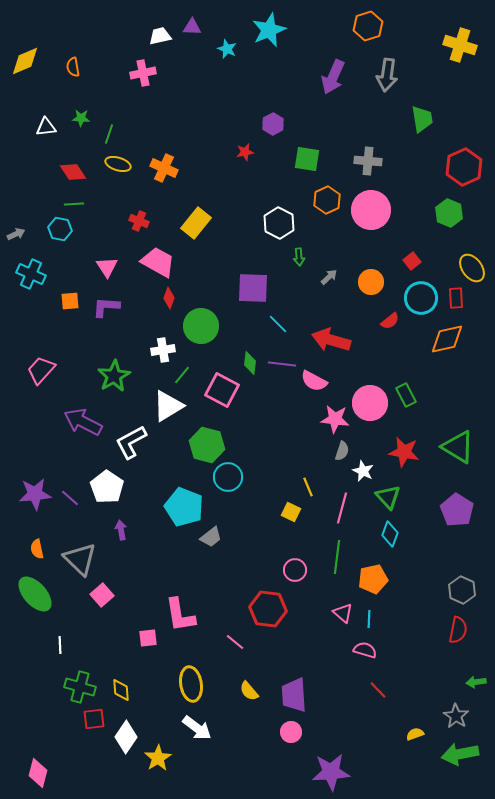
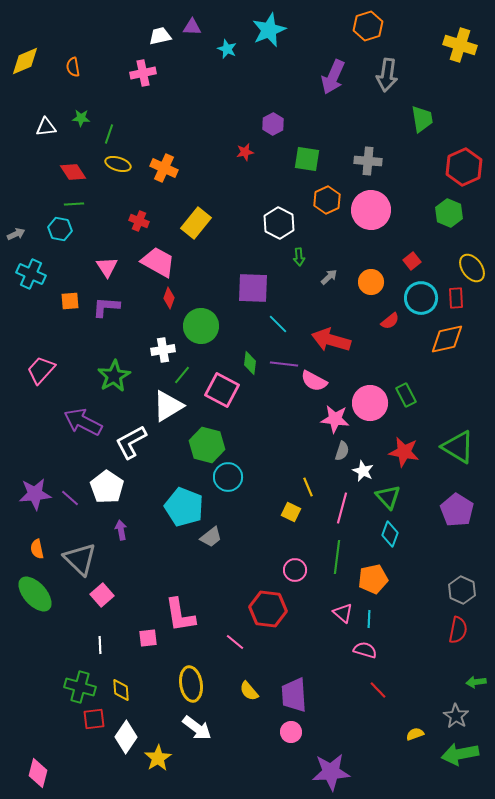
purple line at (282, 364): moved 2 px right
white line at (60, 645): moved 40 px right
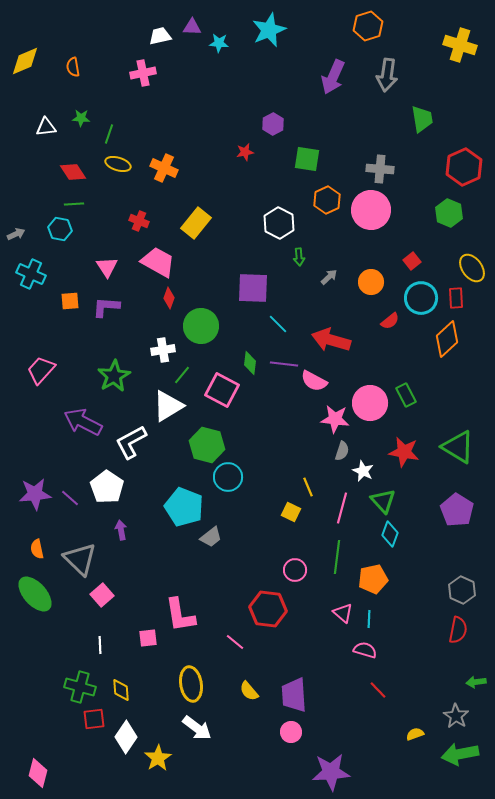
cyan star at (227, 49): moved 8 px left, 6 px up; rotated 18 degrees counterclockwise
gray cross at (368, 161): moved 12 px right, 8 px down
orange diamond at (447, 339): rotated 30 degrees counterclockwise
green triangle at (388, 497): moved 5 px left, 4 px down
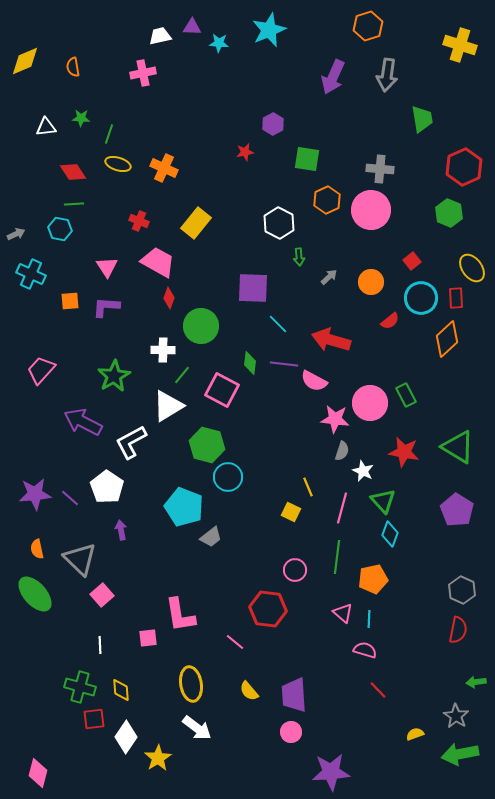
white cross at (163, 350): rotated 10 degrees clockwise
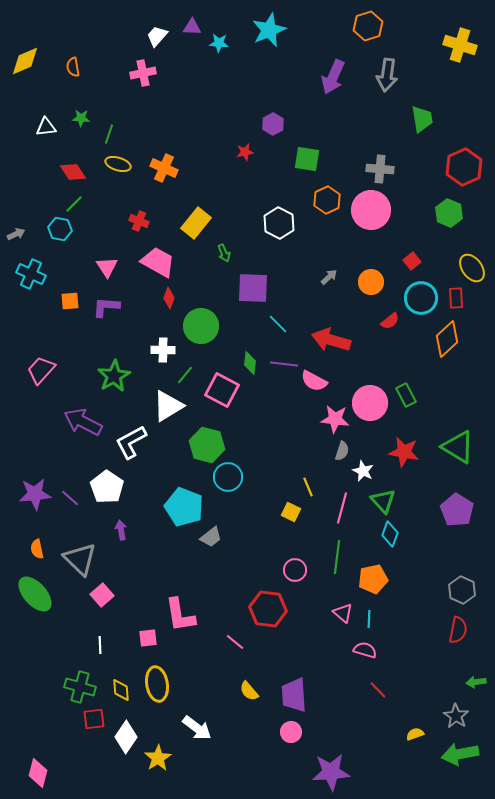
white trapezoid at (160, 36): moved 3 px left; rotated 35 degrees counterclockwise
green line at (74, 204): rotated 42 degrees counterclockwise
green arrow at (299, 257): moved 75 px left, 4 px up; rotated 18 degrees counterclockwise
green line at (182, 375): moved 3 px right
yellow ellipse at (191, 684): moved 34 px left
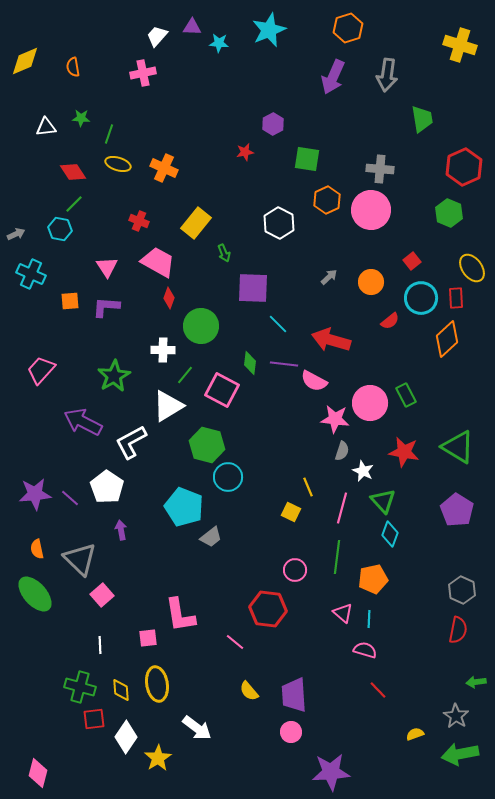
orange hexagon at (368, 26): moved 20 px left, 2 px down
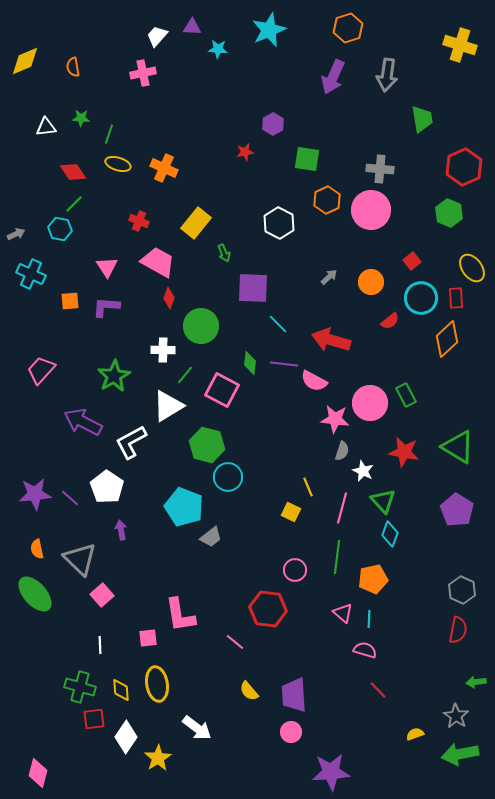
cyan star at (219, 43): moved 1 px left, 6 px down
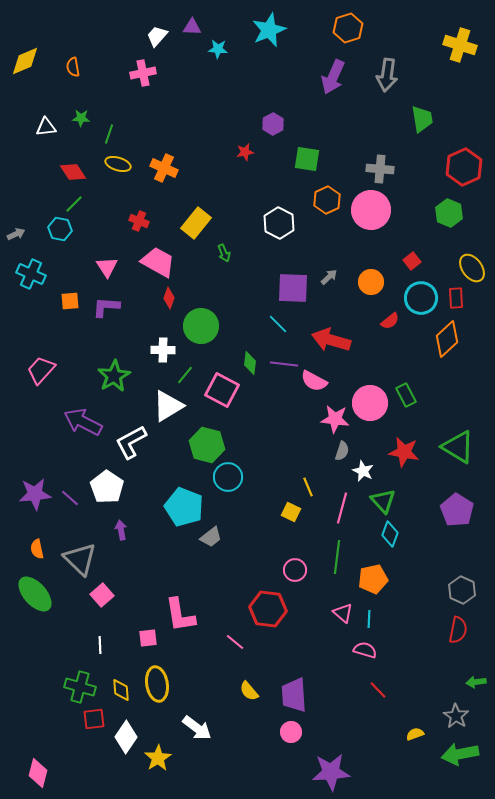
purple square at (253, 288): moved 40 px right
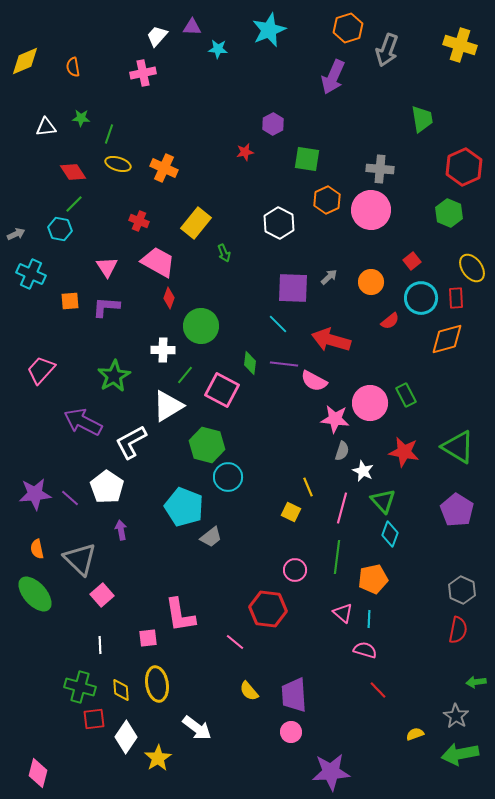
gray arrow at (387, 75): moved 25 px up; rotated 12 degrees clockwise
orange diamond at (447, 339): rotated 27 degrees clockwise
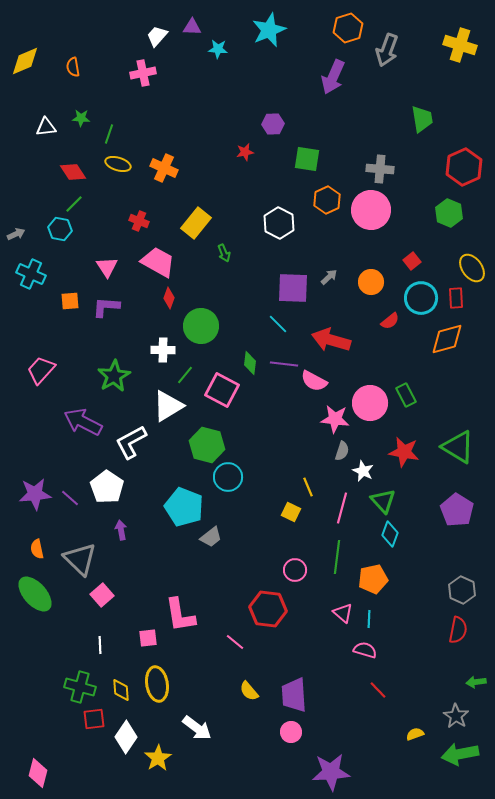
purple hexagon at (273, 124): rotated 25 degrees clockwise
